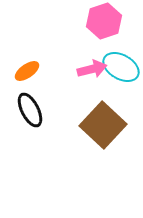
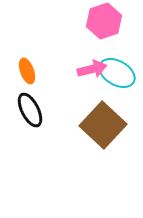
cyan ellipse: moved 4 px left, 6 px down
orange ellipse: rotated 75 degrees counterclockwise
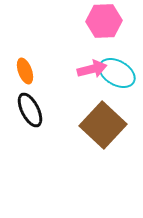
pink hexagon: rotated 16 degrees clockwise
orange ellipse: moved 2 px left
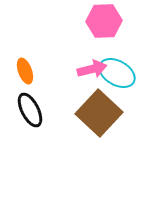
brown square: moved 4 px left, 12 px up
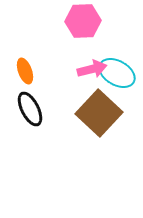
pink hexagon: moved 21 px left
black ellipse: moved 1 px up
